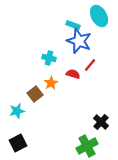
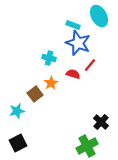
blue star: moved 1 px left, 2 px down
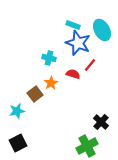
cyan ellipse: moved 3 px right, 14 px down
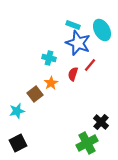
red semicircle: rotated 88 degrees counterclockwise
green cross: moved 3 px up
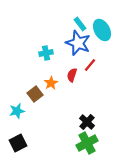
cyan rectangle: moved 7 px right, 1 px up; rotated 32 degrees clockwise
cyan cross: moved 3 px left, 5 px up; rotated 24 degrees counterclockwise
red semicircle: moved 1 px left, 1 px down
black cross: moved 14 px left
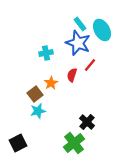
cyan star: moved 21 px right
green cross: moved 13 px left; rotated 10 degrees counterclockwise
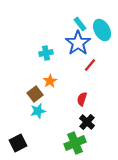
blue star: rotated 15 degrees clockwise
red semicircle: moved 10 px right, 24 px down
orange star: moved 1 px left, 2 px up
green cross: moved 1 px right; rotated 15 degrees clockwise
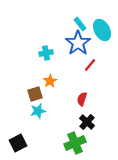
brown square: rotated 21 degrees clockwise
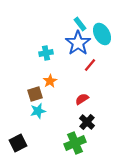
cyan ellipse: moved 4 px down
red semicircle: rotated 40 degrees clockwise
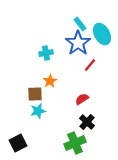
brown square: rotated 14 degrees clockwise
